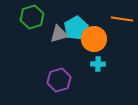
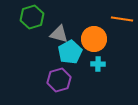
cyan pentagon: moved 6 px left, 24 px down
gray triangle: rotated 30 degrees clockwise
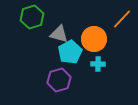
orange line: rotated 55 degrees counterclockwise
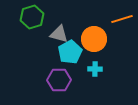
orange line: rotated 30 degrees clockwise
cyan cross: moved 3 px left, 5 px down
purple hexagon: rotated 15 degrees clockwise
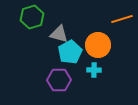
orange circle: moved 4 px right, 6 px down
cyan cross: moved 1 px left, 1 px down
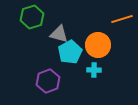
purple hexagon: moved 11 px left, 1 px down; rotated 20 degrees counterclockwise
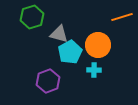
orange line: moved 2 px up
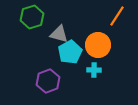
orange line: moved 5 px left, 1 px up; rotated 40 degrees counterclockwise
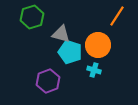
gray triangle: moved 2 px right
cyan pentagon: rotated 25 degrees counterclockwise
cyan cross: rotated 16 degrees clockwise
